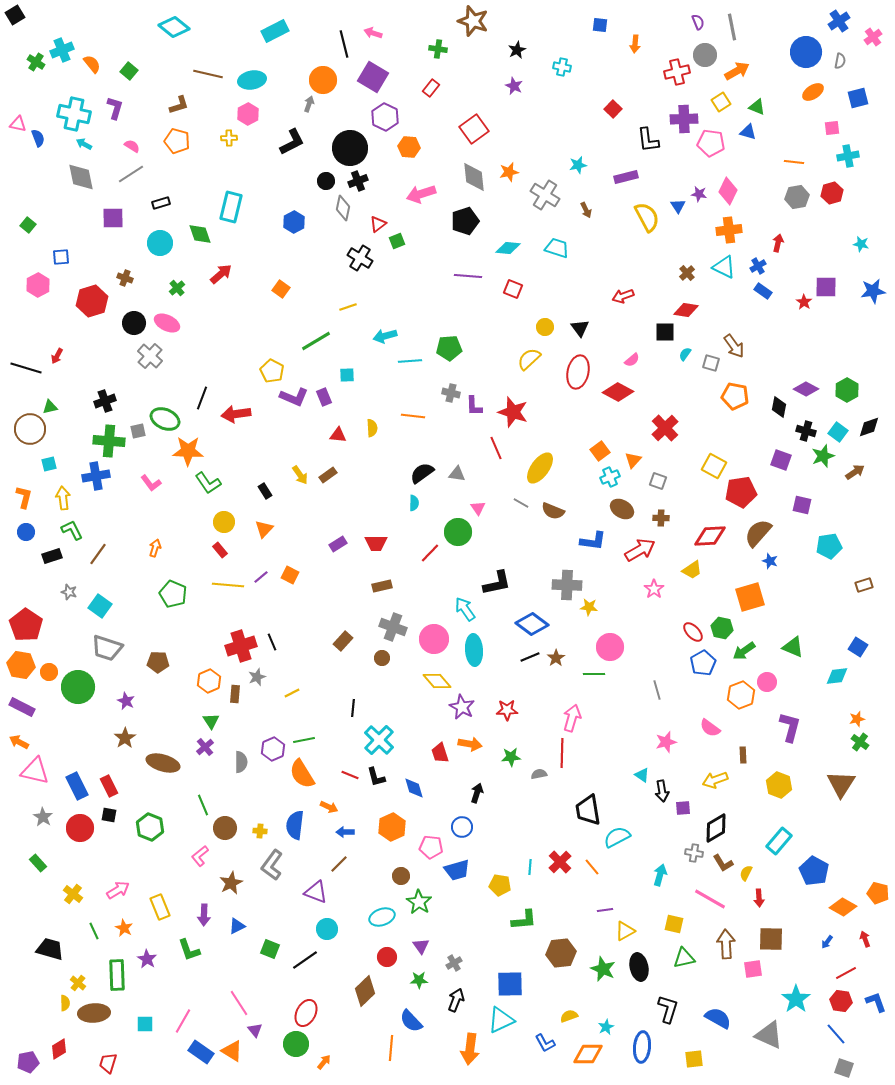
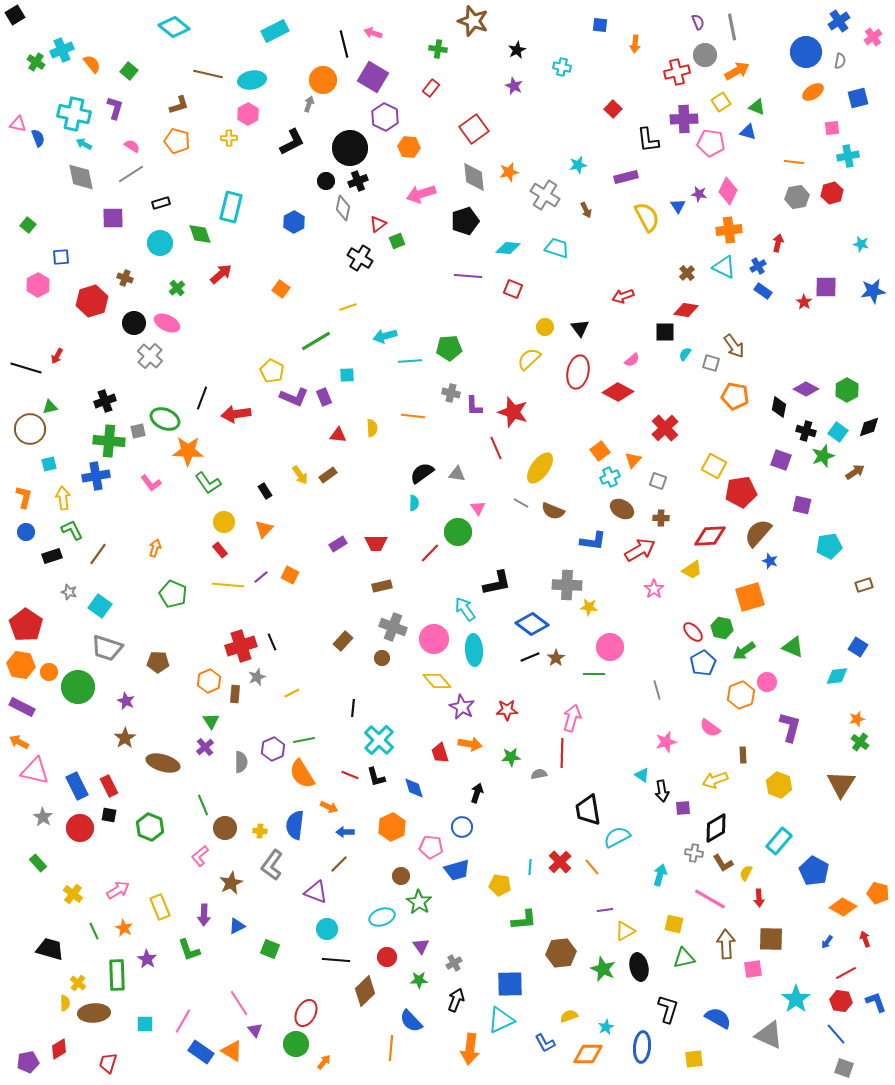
black line at (305, 960): moved 31 px right; rotated 40 degrees clockwise
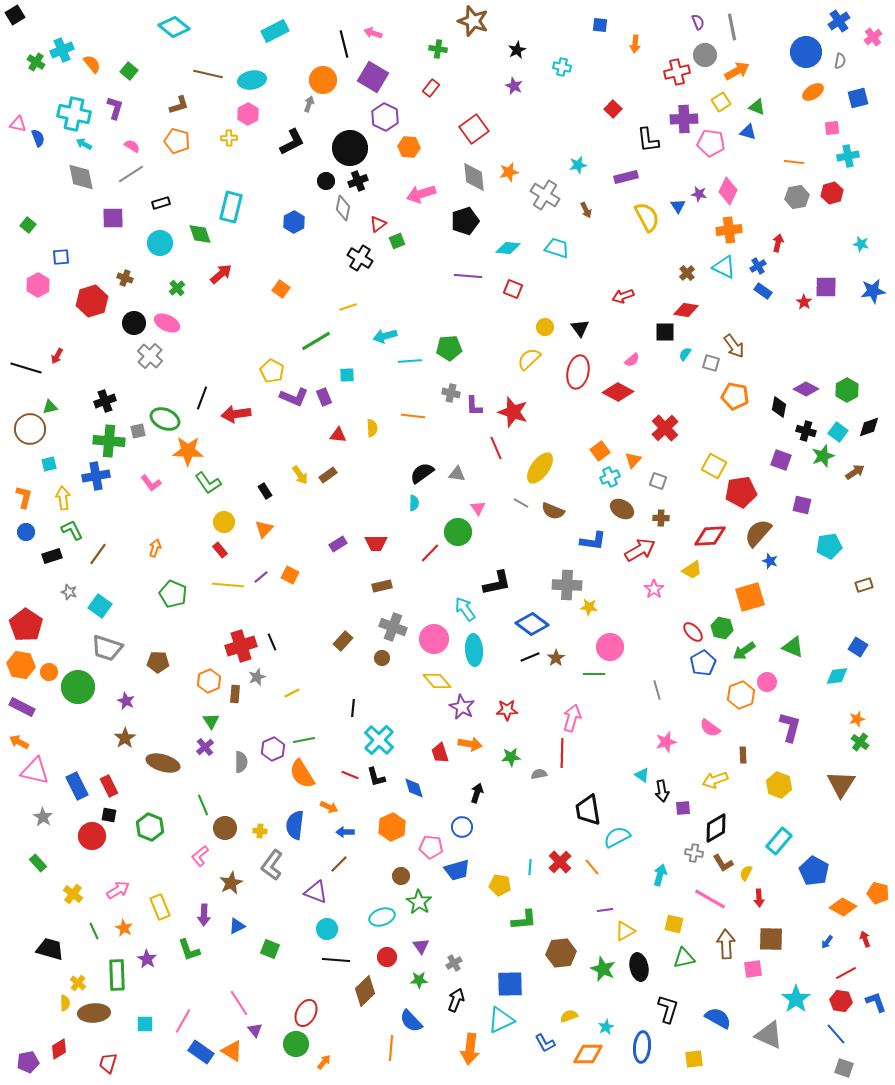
red circle at (80, 828): moved 12 px right, 8 px down
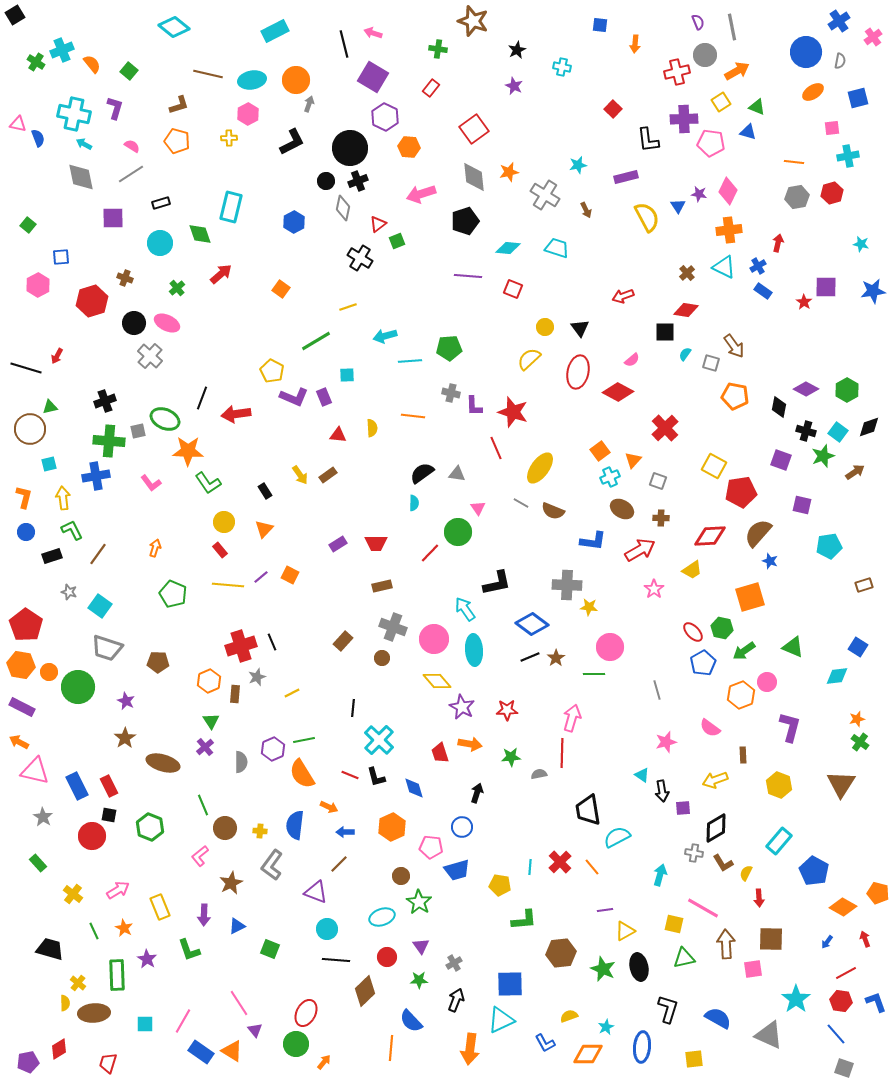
orange circle at (323, 80): moved 27 px left
pink line at (710, 899): moved 7 px left, 9 px down
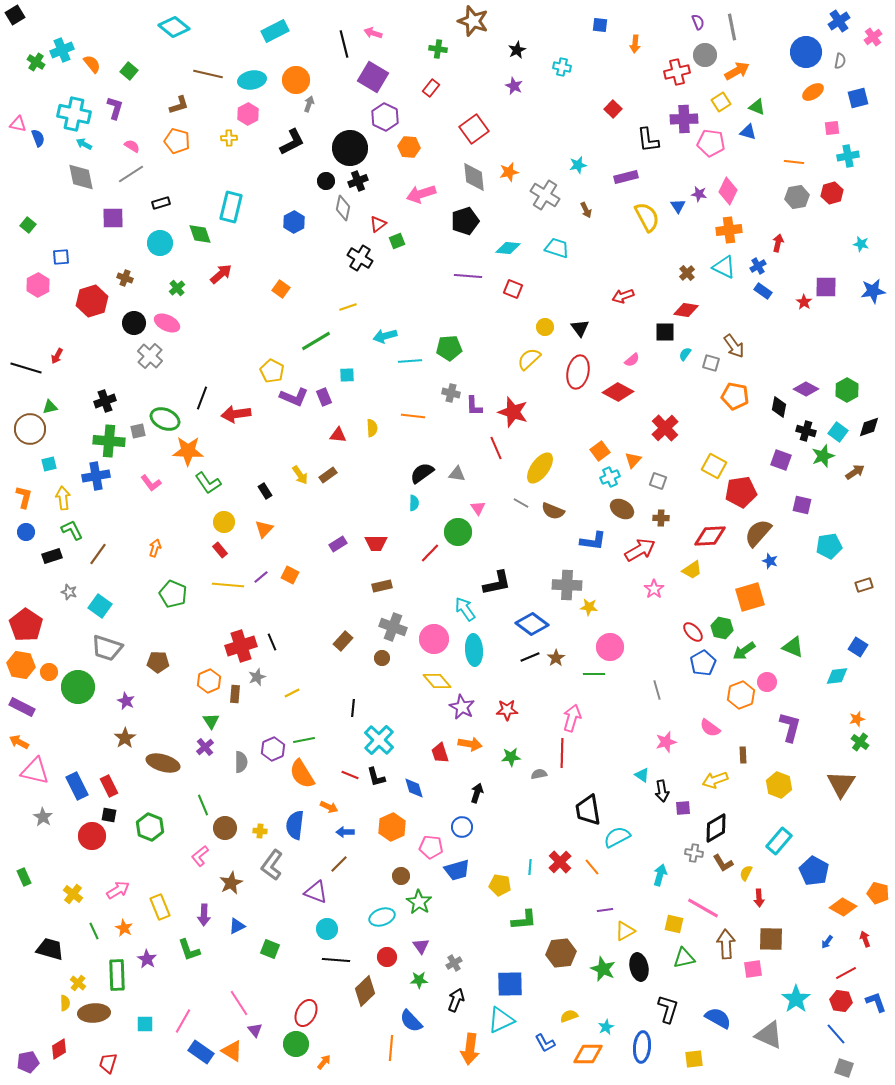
green rectangle at (38, 863): moved 14 px left, 14 px down; rotated 18 degrees clockwise
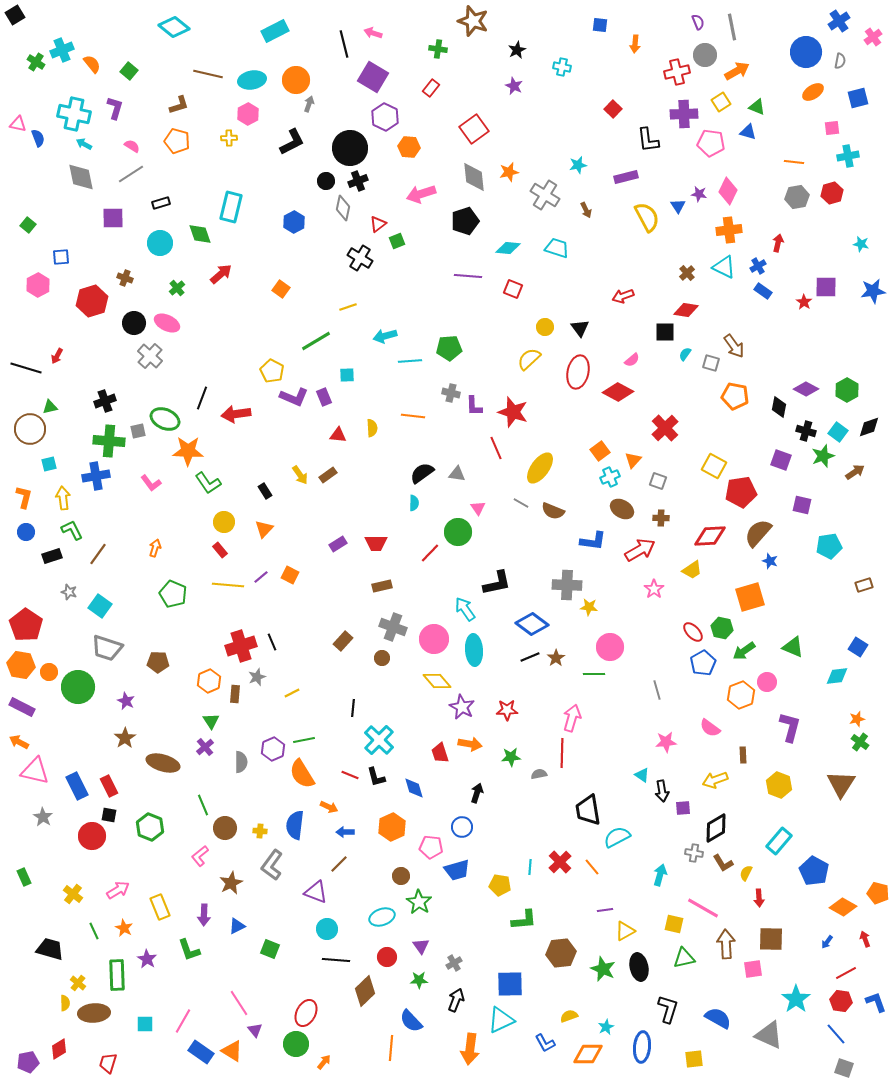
purple cross at (684, 119): moved 5 px up
pink star at (666, 742): rotated 10 degrees clockwise
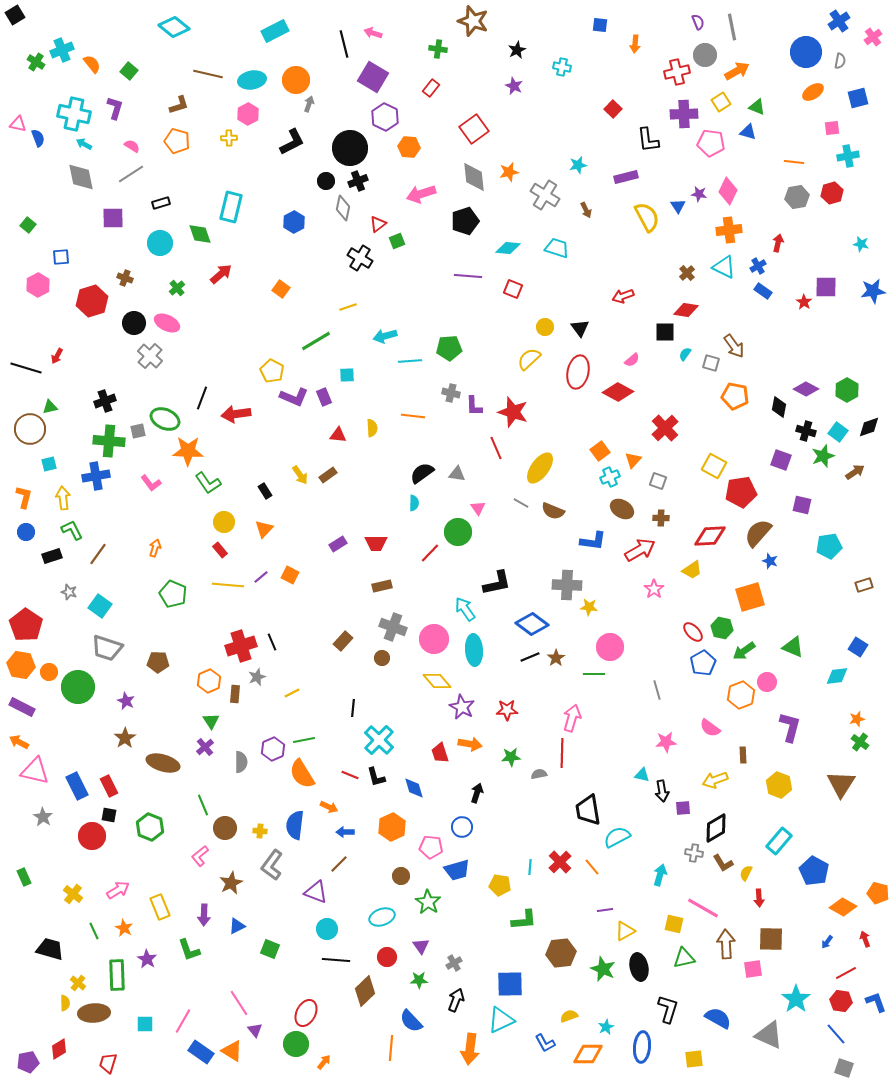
cyan triangle at (642, 775): rotated 21 degrees counterclockwise
green star at (419, 902): moved 9 px right
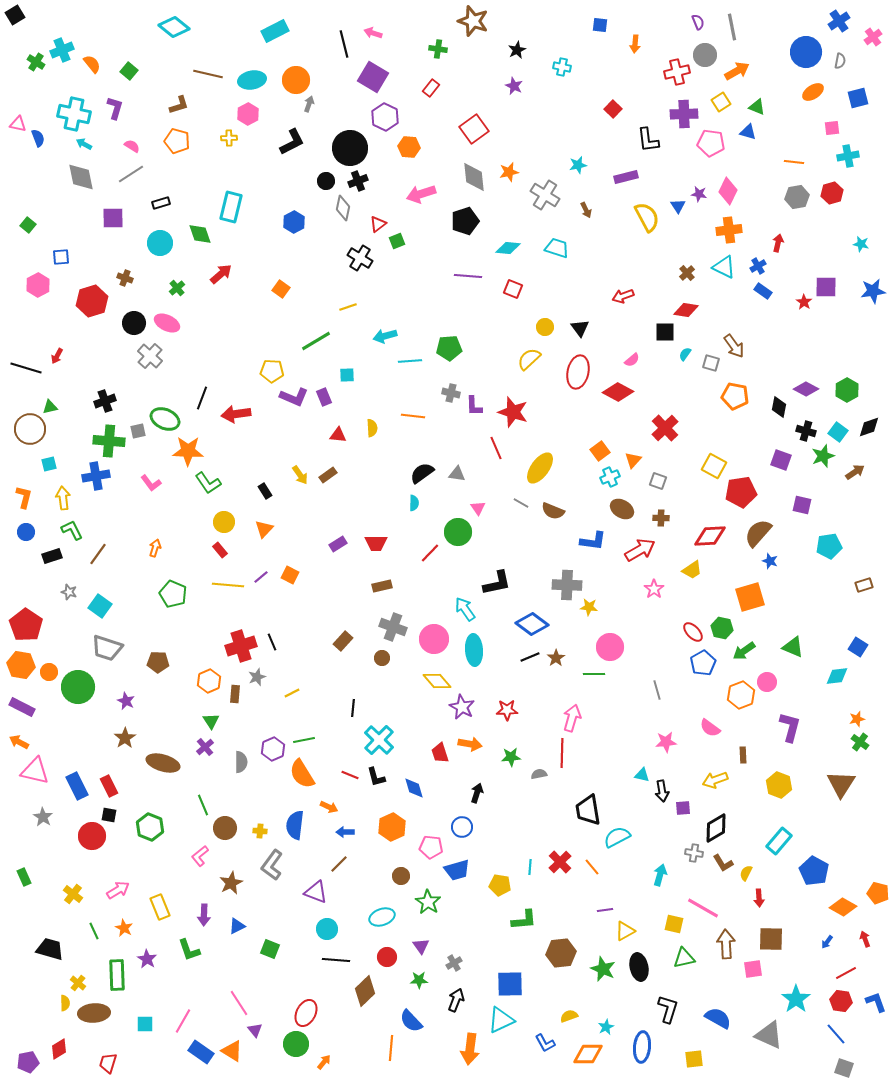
yellow pentagon at (272, 371): rotated 25 degrees counterclockwise
